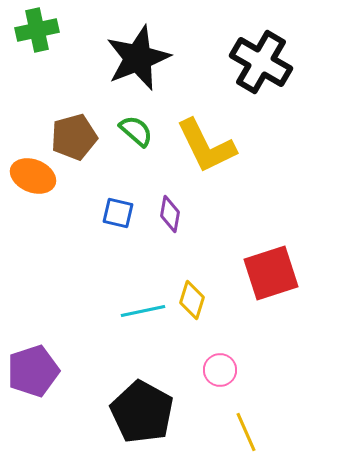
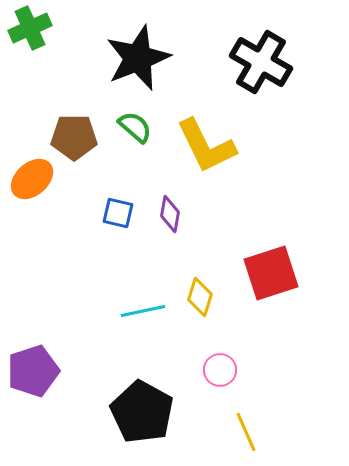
green cross: moved 7 px left, 2 px up; rotated 12 degrees counterclockwise
green semicircle: moved 1 px left, 4 px up
brown pentagon: rotated 15 degrees clockwise
orange ellipse: moved 1 px left, 3 px down; rotated 63 degrees counterclockwise
yellow diamond: moved 8 px right, 3 px up
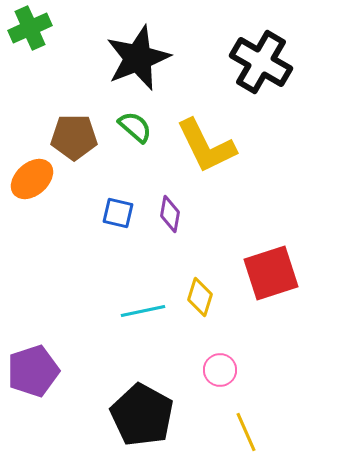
black pentagon: moved 3 px down
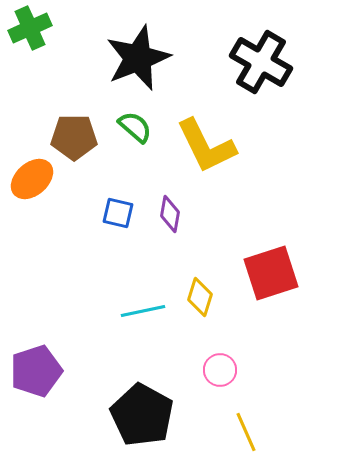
purple pentagon: moved 3 px right
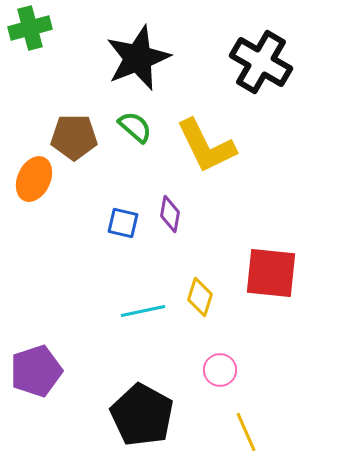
green cross: rotated 9 degrees clockwise
orange ellipse: moved 2 px right; rotated 24 degrees counterclockwise
blue square: moved 5 px right, 10 px down
red square: rotated 24 degrees clockwise
